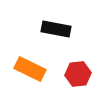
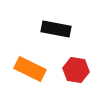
red hexagon: moved 2 px left, 4 px up; rotated 15 degrees clockwise
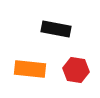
orange rectangle: rotated 20 degrees counterclockwise
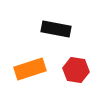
orange rectangle: rotated 24 degrees counterclockwise
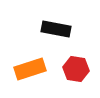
red hexagon: moved 1 px up
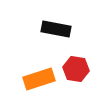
orange rectangle: moved 9 px right, 10 px down
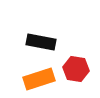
black rectangle: moved 15 px left, 13 px down
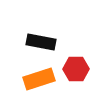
red hexagon: rotated 10 degrees counterclockwise
